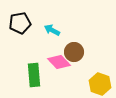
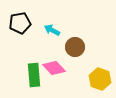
brown circle: moved 1 px right, 5 px up
pink diamond: moved 5 px left, 6 px down
yellow hexagon: moved 5 px up
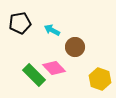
green rectangle: rotated 40 degrees counterclockwise
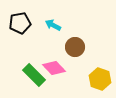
cyan arrow: moved 1 px right, 5 px up
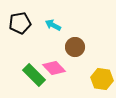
yellow hexagon: moved 2 px right; rotated 10 degrees counterclockwise
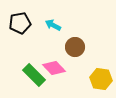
yellow hexagon: moved 1 px left
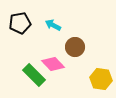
pink diamond: moved 1 px left, 4 px up
